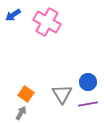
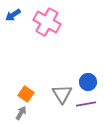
purple line: moved 2 px left
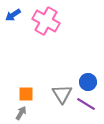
pink cross: moved 1 px left, 1 px up
orange square: rotated 35 degrees counterclockwise
purple line: rotated 42 degrees clockwise
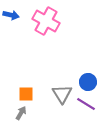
blue arrow: moved 2 px left; rotated 133 degrees counterclockwise
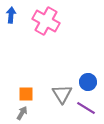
blue arrow: rotated 98 degrees counterclockwise
purple line: moved 4 px down
gray arrow: moved 1 px right
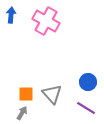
gray triangle: moved 10 px left; rotated 10 degrees counterclockwise
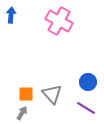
pink cross: moved 13 px right
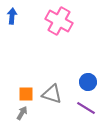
blue arrow: moved 1 px right, 1 px down
gray triangle: rotated 30 degrees counterclockwise
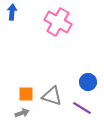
blue arrow: moved 4 px up
pink cross: moved 1 px left, 1 px down
gray triangle: moved 2 px down
purple line: moved 4 px left
gray arrow: rotated 40 degrees clockwise
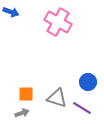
blue arrow: moved 1 px left; rotated 105 degrees clockwise
gray triangle: moved 5 px right, 2 px down
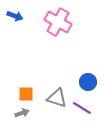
blue arrow: moved 4 px right, 4 px down
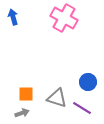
blue arrow: moved 2 px left, 1 px down; rotated 126 degrees counterclockwise
pink cross: moved 6 px right, 4 px up
